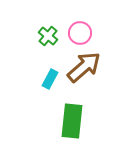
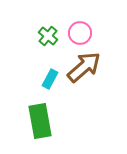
green rectangle: moved 32 px left; rotated 16 degrees counterclockwise
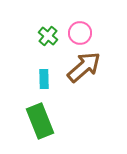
cyan rectangle: moved 6 px left; rotated 30 degrees counterclockwise
green rectangle: rotated 12 degrees counterclockwise
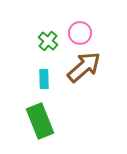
green cross: moved 5 px down
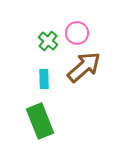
pink circle: moved 3 px left
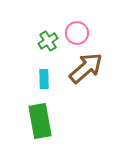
green cross: rotated 18 degrees clockwise
brown arrow: moved 2 px right, 1 px down
green rectangle: rotated 12 degrees clockwise
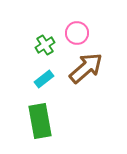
green cross: moved 3 px left, 4 px down
cyan rectangle: rotated 54 degrees clockwise
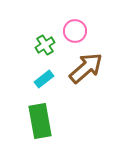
pink circle: moved 2 px left, 2 px up
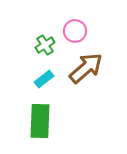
green rectangle: rotated 12 degrees clockwise
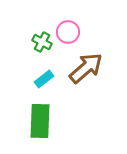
pink circle: moved 7 px left, 1 px down
green cross: moved 3 px left, 3 px up; rotated 30 degrees counterclockwise
